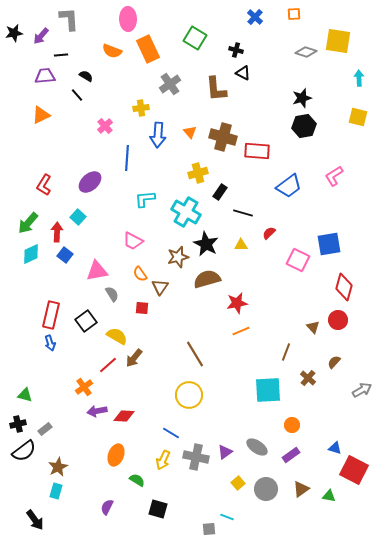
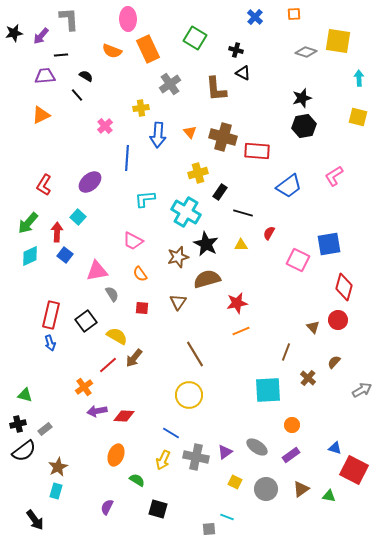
red semicircle at (269, 233): rotated 16 degrees counterclockwise
cyan diamond at (31, 254): moved 1 px left, 2 px down
brown triangle at (160, 287): moved 18 px right, 15 px down
yellow square at (238, 483): moved 3 px left, 1 px up; rotated 24 degrees counterclockwise
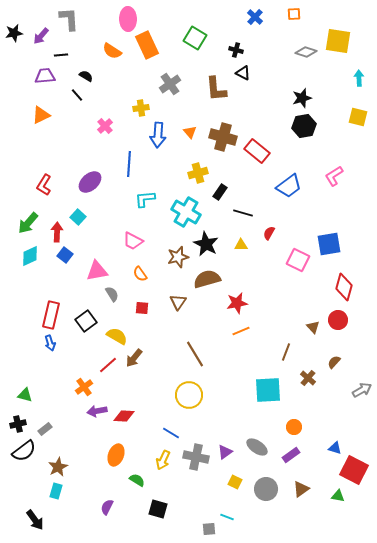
orange rectangle at (148, 49): moved 1 px left, 4 px up
orange semicircle at (112, 51): rotated 12 degrees clockwise
red rectangle at (257, 151): rotated 35 degrees clockwise
blue line at (127, 158): moved 2 px right, 6 px down
orange circle at (292, 425): moved 2 px right, 2 px down
green triangle at (329, 496): moved 9 px right
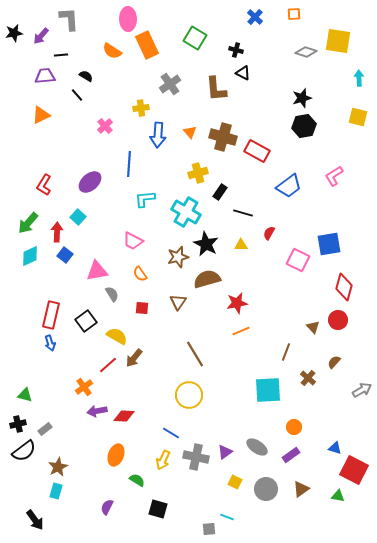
red rectangle at (257, 151): rotated 10 degrees counterclockwise
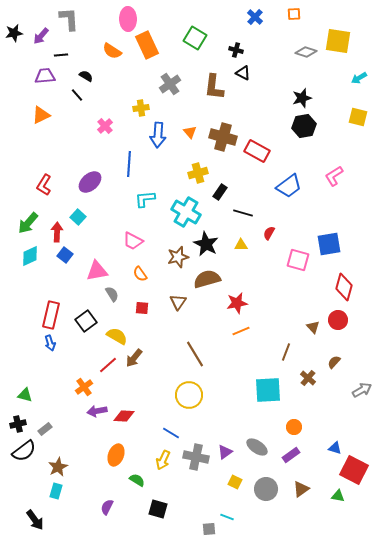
cyan arrow at (359, 78): rotated 119 degrees counterclockwise
brown L-shape at (216, 89): moved 2 px left, 2 px up; rotated 12 degrees clockwise
pink square at (298, 260): rotated 10 degrees counterclockwise
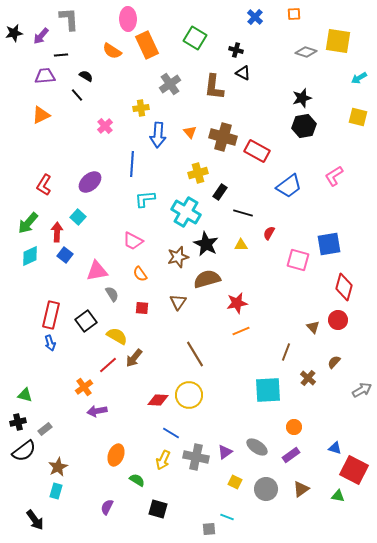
blue line at (129, 164): moved 3 px right
red diamond at (124, 416): moved 34 px right, 16 px up
black cross at (18, 424): moved 2 px up
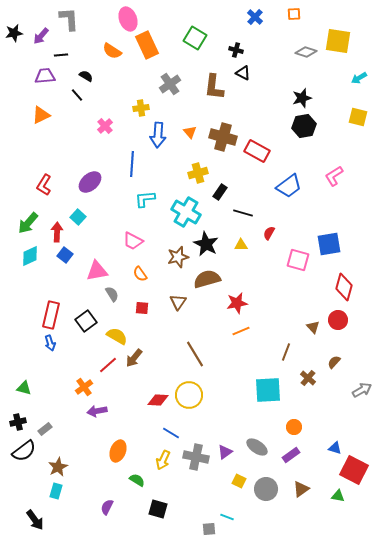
pink ellipse at (128, 19): rotated 20 degrees counterclockwise
green triangle at (25, 395): moved 1 px left, 7 px up
orange ellipse at (116, 455): moved 2 px right, 4 px up
yellow square at (235, 482): moved 4 px right, 1 px up
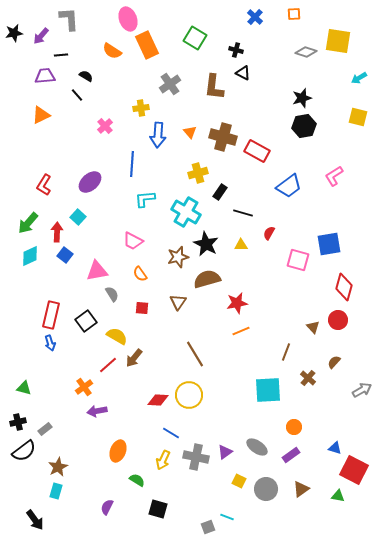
gray square at (209, 529): moved 1 px left, 2 px up; rotated 16 degrees counterclockwise
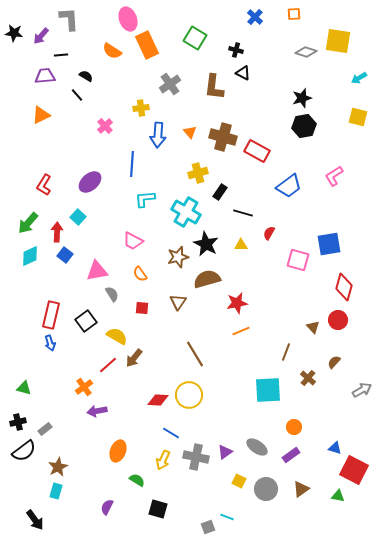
black star at (14, 33): rotated 18 degrees clockwise
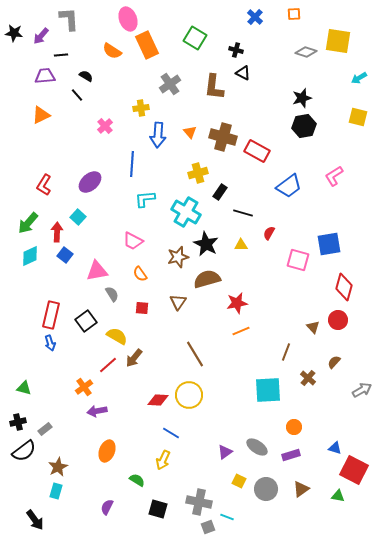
orange ellipse at (118, 451): moved 11 px left
purple rectangle at (291, 455): rotated 18 degrees clockwise
gray cross at (196, 457): moved 3 px right, 45 px down
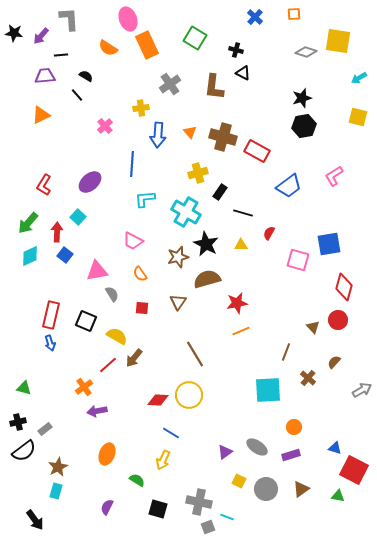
orange semicircle at (112, 51): moved 4 px left, 3 px up
black square at (86, 321): rotated 30 degrees counterclockwise
orange ellipse at (107, 451): moved 3 px down
